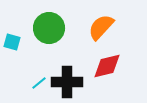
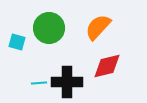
orange semicircle: moved 3 px left
cyan square: moved 5 px right
cyan line: rotated 35 degrees clockwise
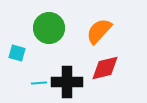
orange semicircle: moved 1 px right, 4 px down
cyan square: moved 11 px down
red diamond: moved 2 px left, 2 px down
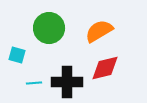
orange semicircle: rotated 16 degrees clockwise
cyan square: moved 2 px down
cyan line: moved 5 px left
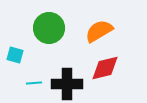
cyan square: moved 2 px left
black cross: moved 2 px down
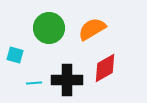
orange semicircle: moved 7 px left, 2 px up
red diamond: rotated 16 degrees counterclockwise
black cross: moved 4 px up
